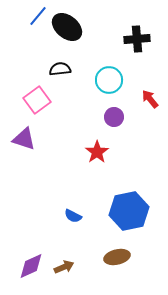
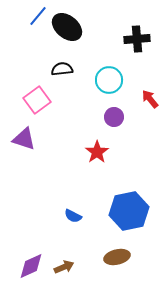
black semicircle: moved 2 px right
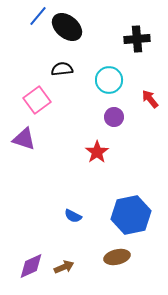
blue hexagon: moved 2 px right, 4 px down
